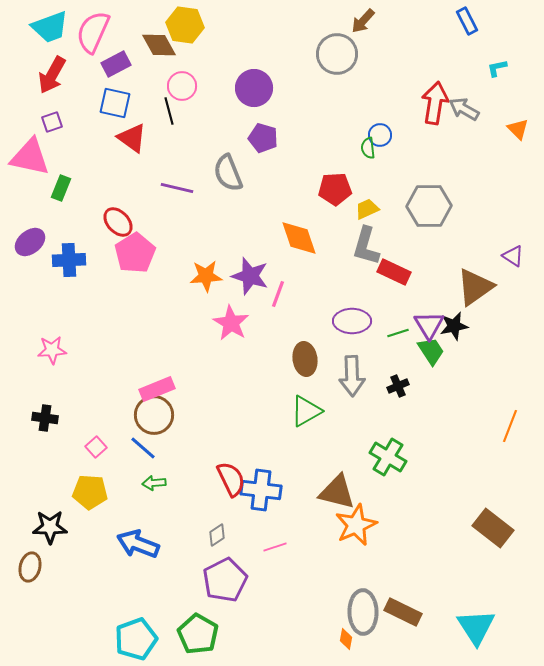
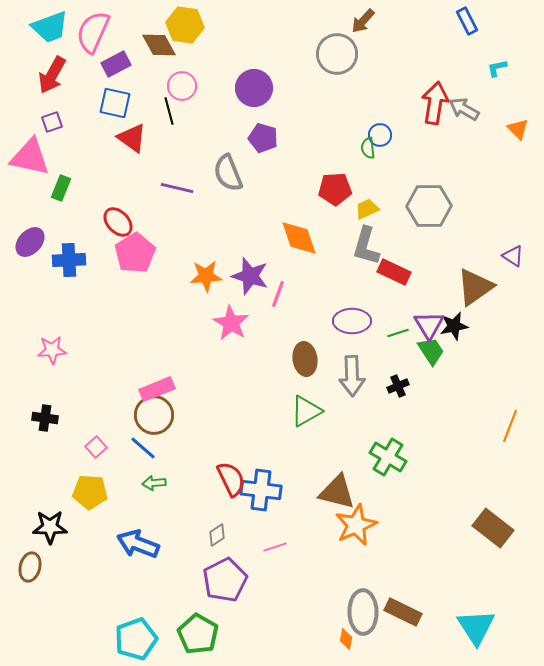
purple ellipse at (30, 242): rotated 8 degrees counterclockwise
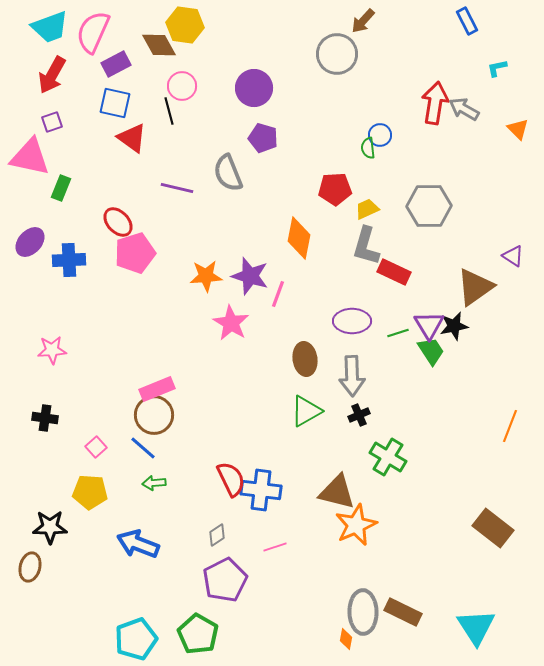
orange diamond at (299, 238): rotated 30 degrees clockwise
pink pentagon at (135, 253): rotated 15 degrees clockwise
black cross at (398, 386): moved 39 px left, 29 px down
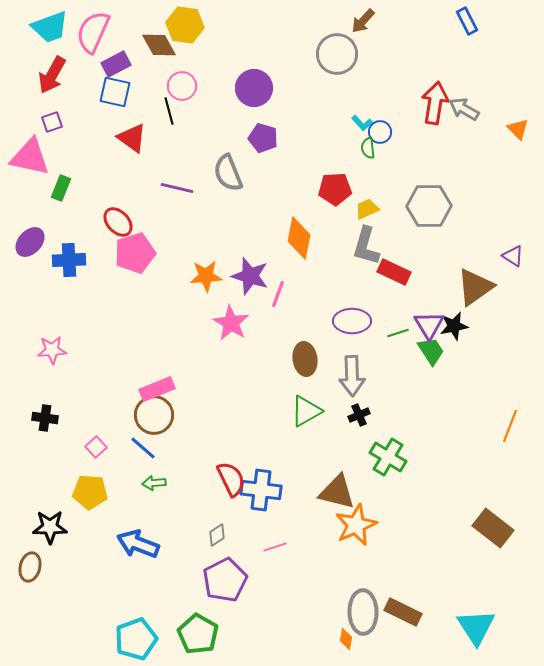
cyan L-shape at (497, 68): moved 135 px left, 55 px down; rotated 120 degrees counterclockwise
blue square at (115, 103): moved 11 px up
blue circle at (380, 135): moved 3 px up
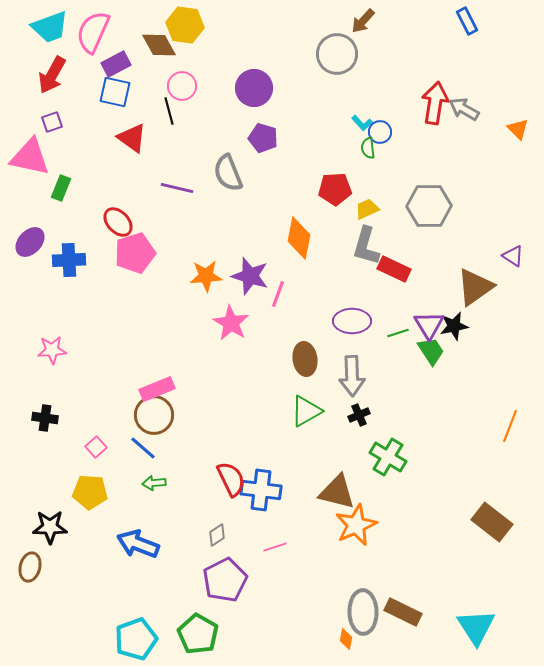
red rectangle at (394, 272): moved 3 px up
brown rectangle at (493, 528): moved 1 px left, 6 px up
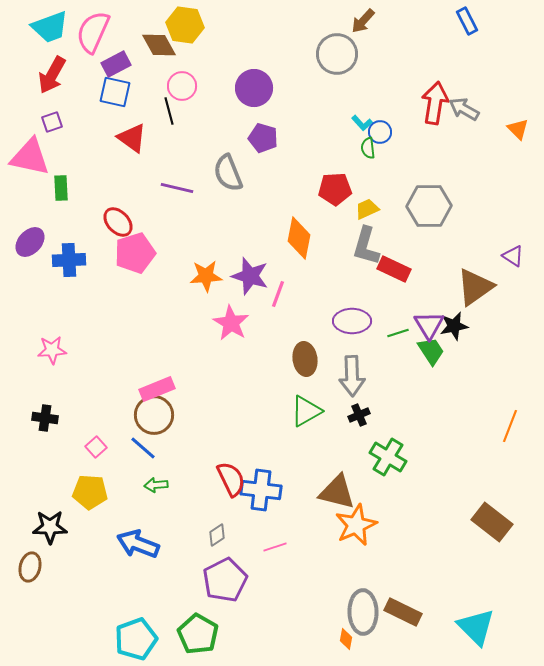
green rectangle at (61, 188): rotated 25 degrees counterclockwise
green arrow at (154, 483): moved 2 px right, 2 px down
cyan triangle at (476, 627): rotated 12 degrees counterclockwise
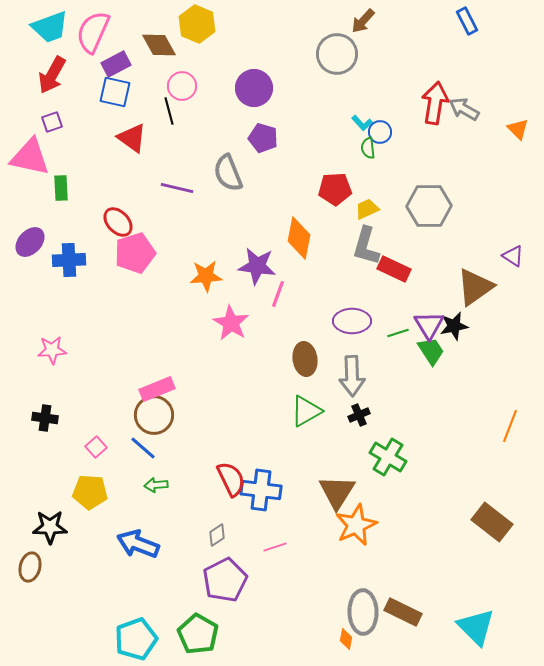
yellow hexagon at (185, 25): moved 12 px right, 1 px up; rotated 15 degrees clockwise
purple star at (250, 276): moved 7 px right, 10 px up; rotated 9 degrees counterclockwise
brown triangle at (337, 492): rotated 48 degrees clockwise
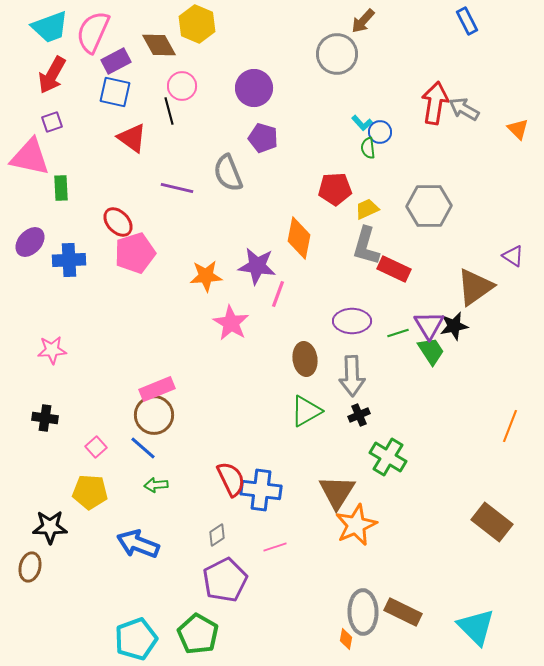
purple rectangle at (116, 64): moved 3 px up
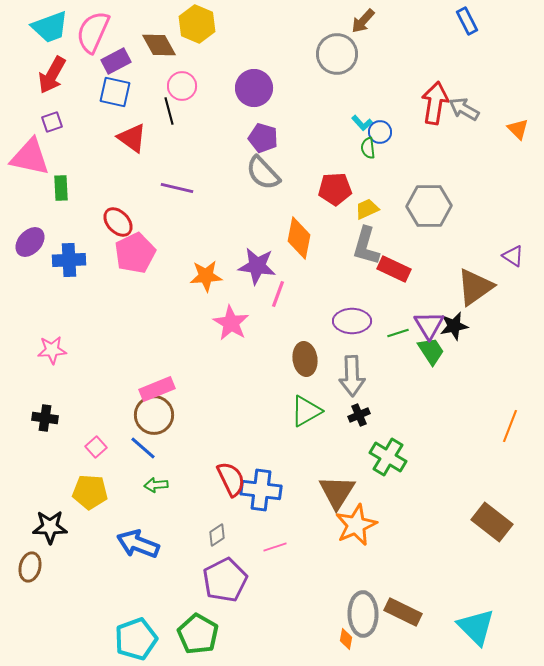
gray semicircle at (228, 173): moved 35 px right; rotated 21 degrees counterclockwise
pink pentagon at (135, 253): rotated 9 degrees counterclockwise
gray ellipse at (363, 612): moved 2 px down
